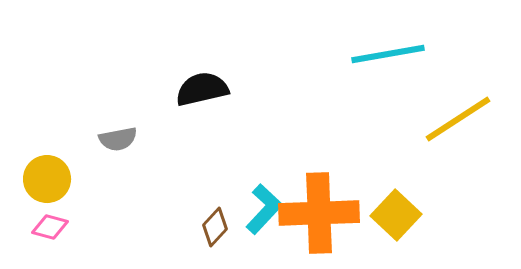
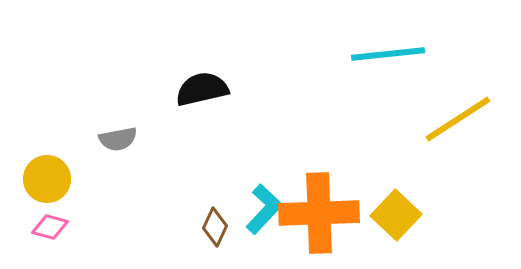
cyan line: rotated 4 degrees clockwise
brown diamond: rotated 18 degrees counterclockwise
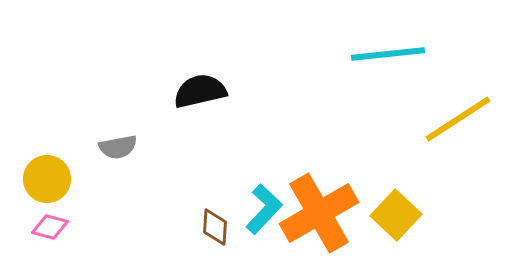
black semicircle: moved 2 px left, 2 px down
gray semicircle: moved 8 px down
orange cross: rotated 28 degrees counterclockwise
brown diamond: rotated 21 degrees counterclockwise
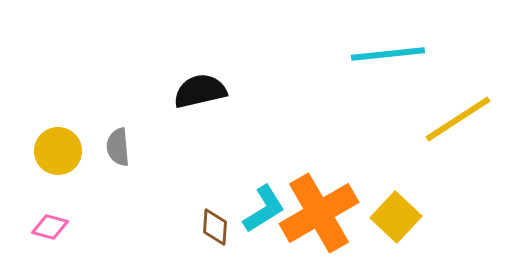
gray semicircle: rotated 96 degrees clockwise
yellow circle: moved 11 px right, 28 px up
cyan L-shape: rotated 15 degrees clockwise
yellow square: moved 2 px down
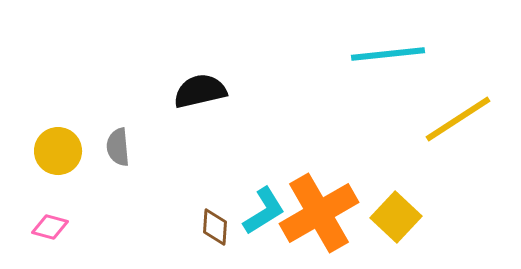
cyan L-shape: moved 2 px down
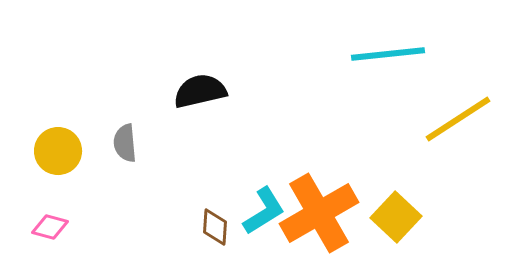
gray semicircle: moved 7 px right, 4 px up
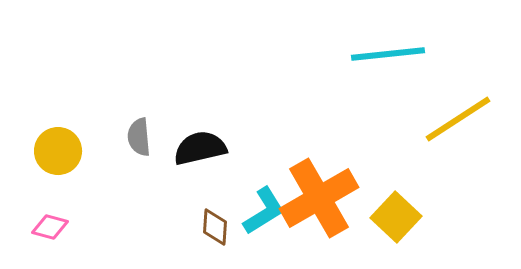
black semicircle: moved 57 px down
gray semicircle: moved 14 px right, 6 px up
orange cross: moved 15 px up
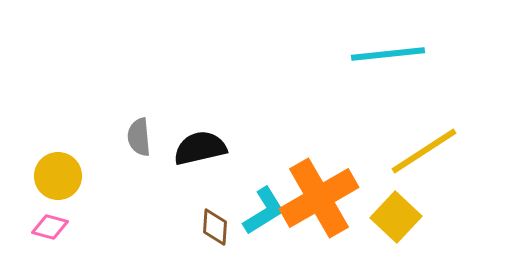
yellow line: moved 34 px left, 32 px down
yellow circle: moved 25 px down
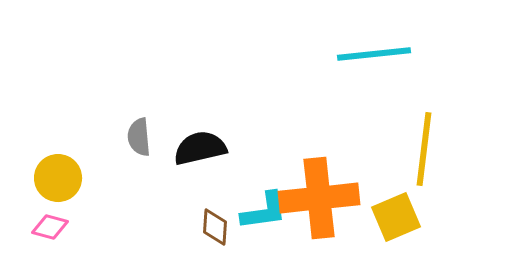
cyan line: moved 14 px left
yellow line: moved 2 px up; rotated 50 degrees counterclockwise
yellow circle: moved 2 px down
orange cross: rotated 24 degrees clockwise
cyan L-shape: rotated 24 degrees clockwise
yellow square: rotated 24 degrees clockwise
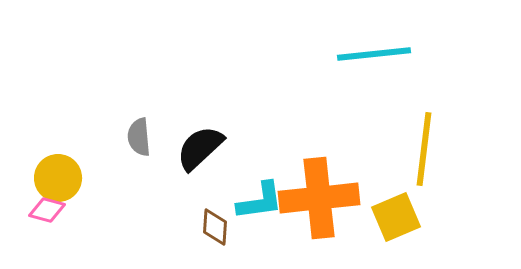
black semicircle: rotated 30 degrees counterclockwise
cyan L-shape: moved 4 px left, 10 px up
pink diamond: moved 3 px left, 17 px up
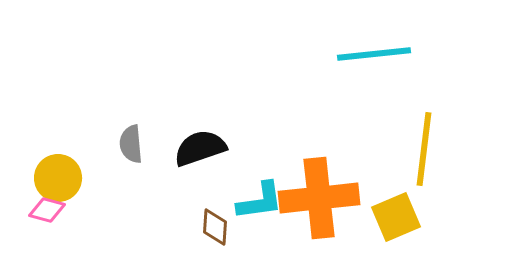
gray semicircle: moved 8 px left, 7 px down
black semicircle: rotated 24 degrees clockwise
